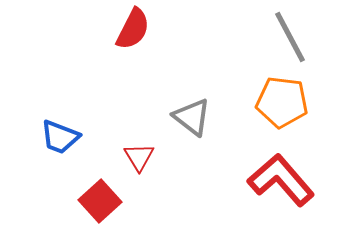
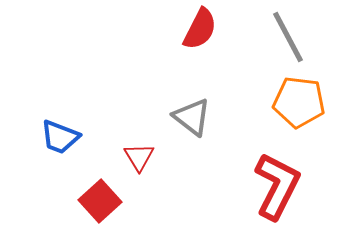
red semicircle: moved 67 px right
gray line: moved 2 px left
orange pentagon: moved 17 px right
red L-shape: moved 4 px left, 6 px down; rotated 68 degrees clockwise
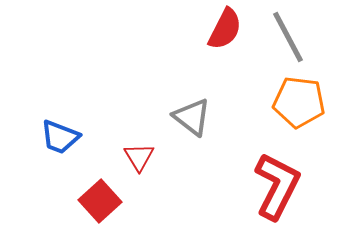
red semicircle: moved 25 px right
